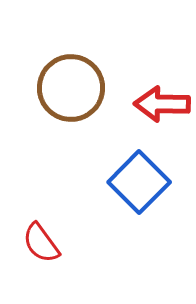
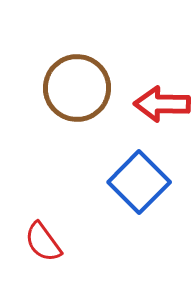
brown circle: moved 6 px right
red semicircle: moved 2 px right, 1 px up
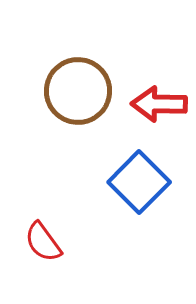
brown circle: moved 1 px right, 3 px down
red arrow: moved 3 px left
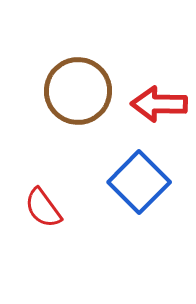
red semicircle: moved 34 px up
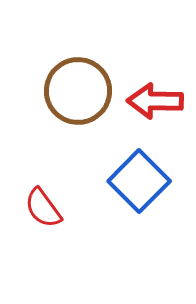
red arrow: moved 4 px left, 3 px up
blue square: moved 1 px up
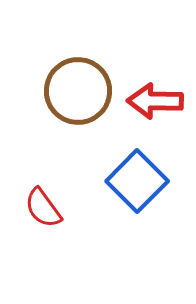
blue square: moved 2 px left
